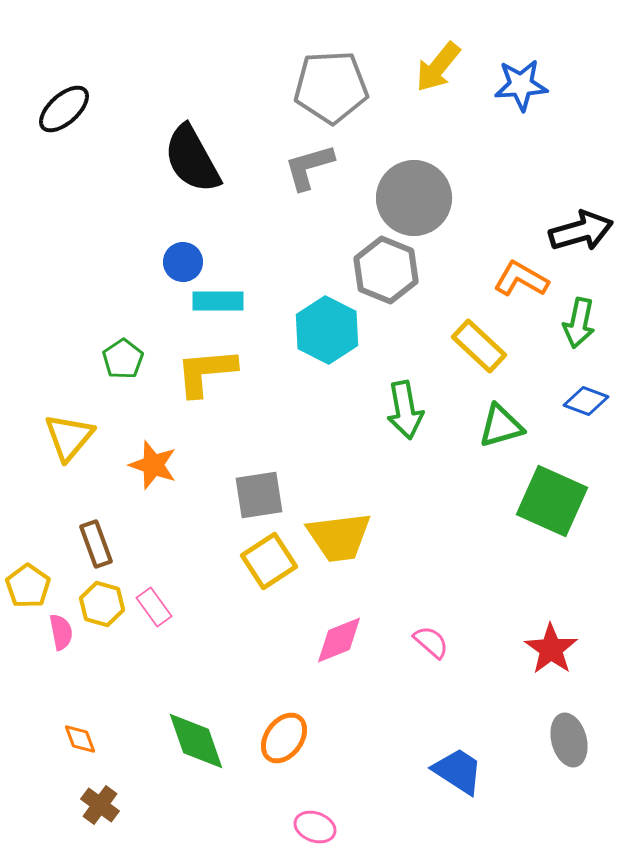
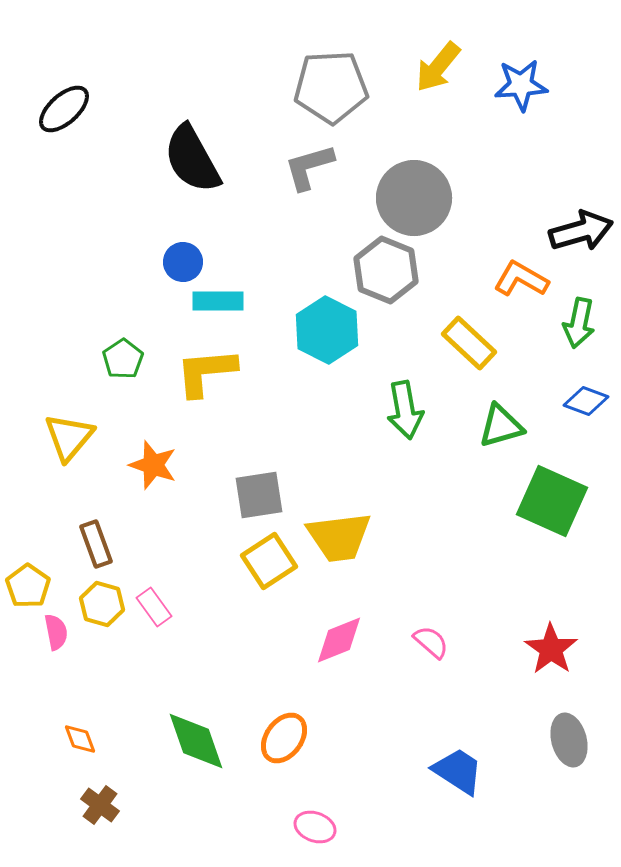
yellow rectangle at (479, 346): moved 10 px left, 3 px up
pink semicircle at (61, 632): moved 5 px left
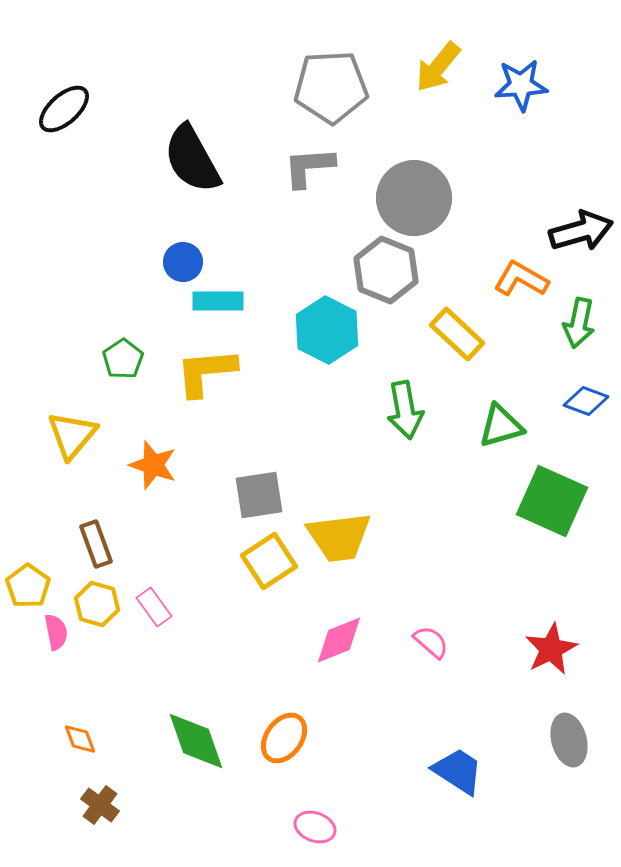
gray L-shape at (309, 167): rotated 12 degrees clockwise
yellow rectangle at (469, 343): moved 12 px left, 9 px up
yellow triangle at (69, 437): moved 3 px right, 2 px up
yellow hexagon at (102, 604): moved 5 px left
red star at (551, 649): rotated 10 degrees clockwise
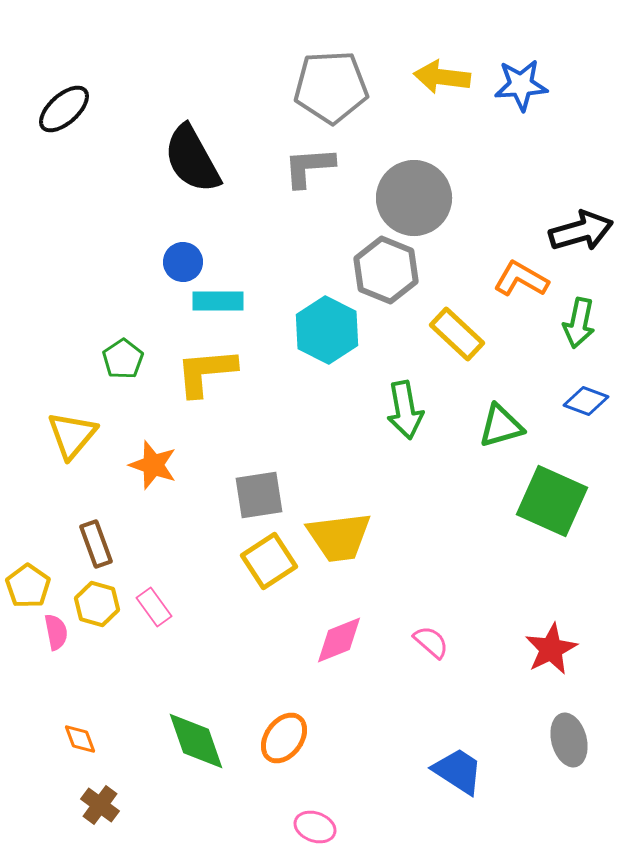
yellow arrow at (438, 67): moved 4 px right, 10 px down; rotated 58 degrees clockwise
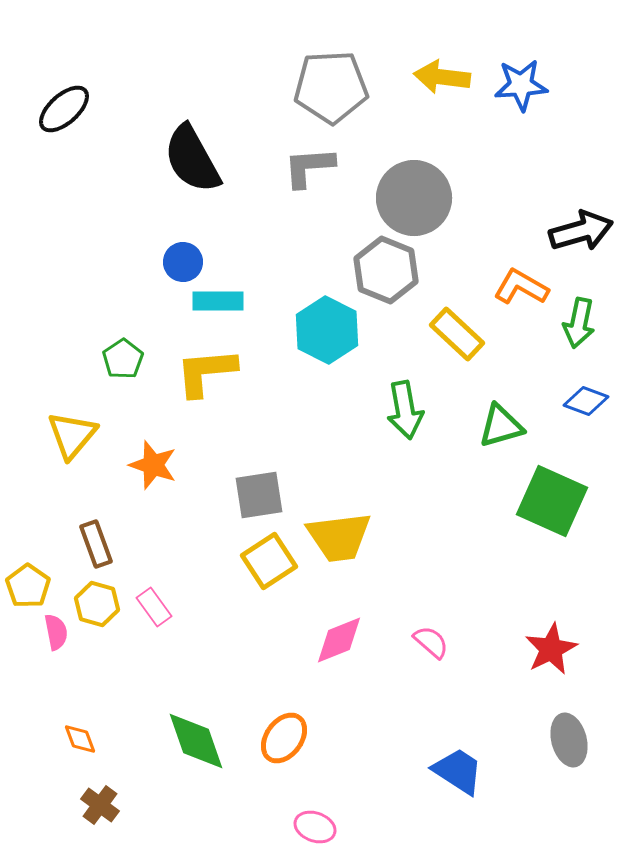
orange L-shape at (521, 279): moved 8 px down
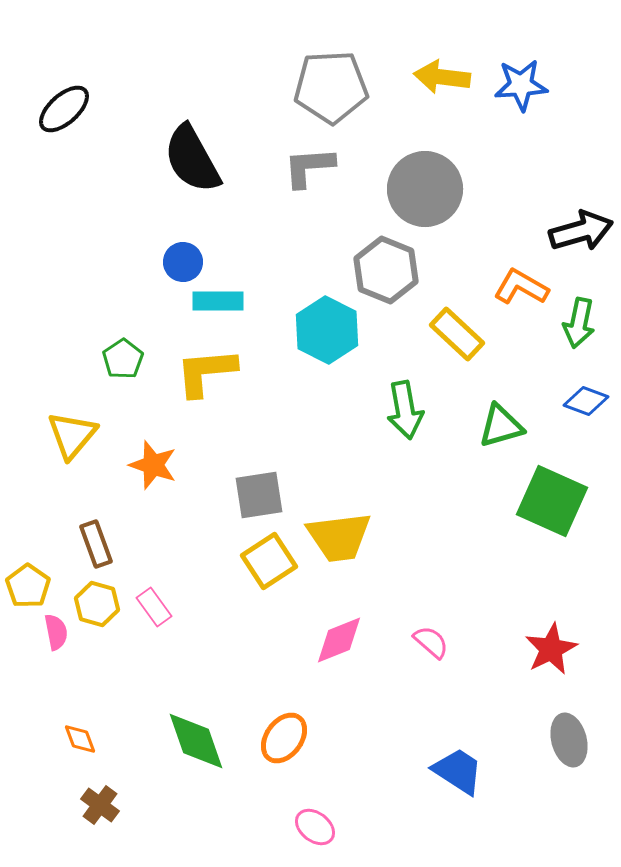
gray circle at (414, 198): moved 11 px right, 9 px up
pink ellipse at (315, 827): rotated 18 degrees clockwise
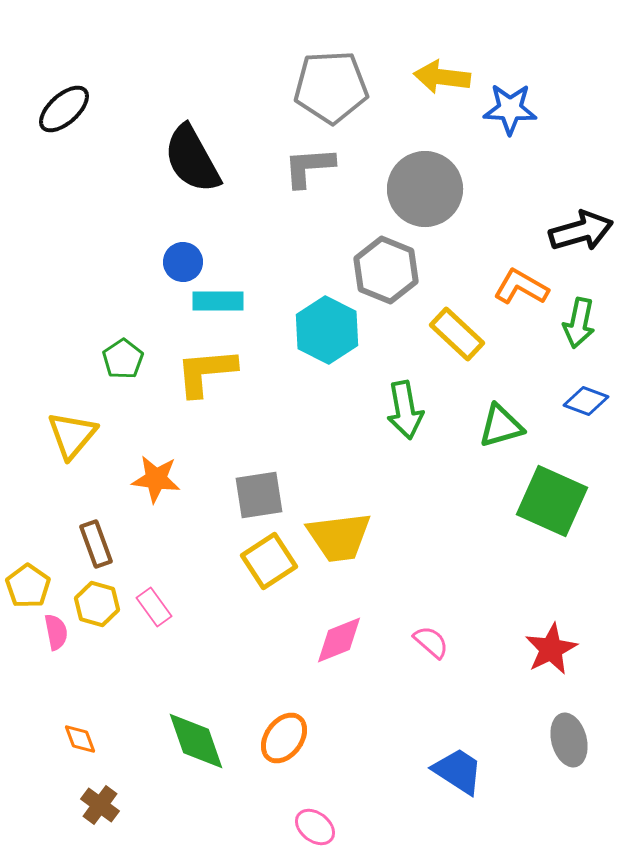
blue star at (521, 85): moved 11 px left, 24 px down; rotated 6 degrees clockwise
orange star at (153, 465): moved 3 px right, 14 px down; rotated 12 degrees counterclockwise
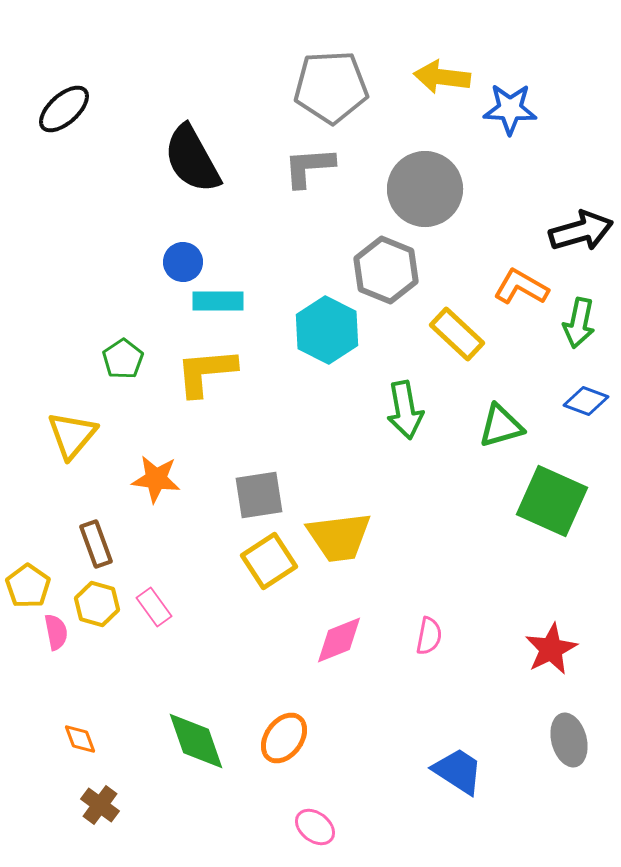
pink semicircle at (431, 642): moved 2 px left, 6 px up; rotated 60 degrees clockwise
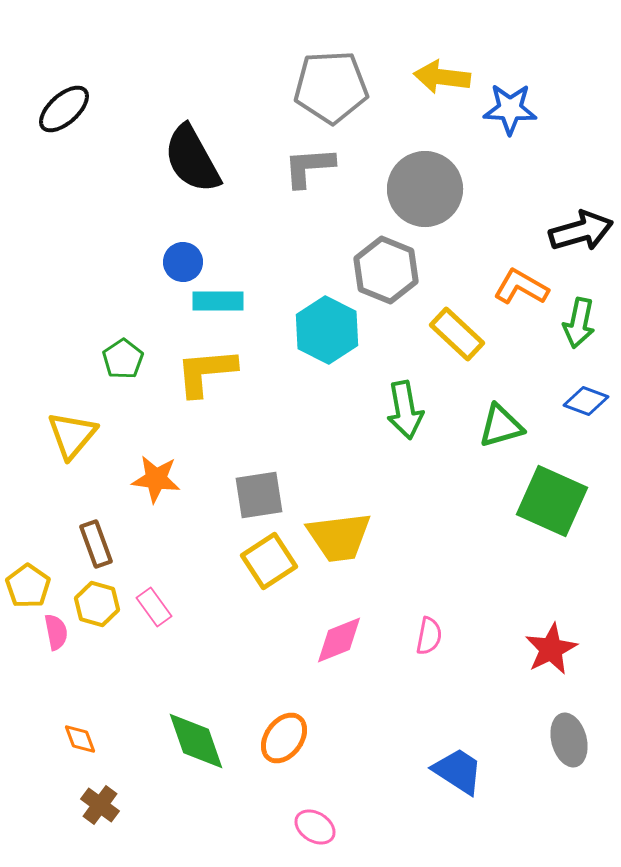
pink ellipse at (315, 827): rotated 6 degrees counterclockwise
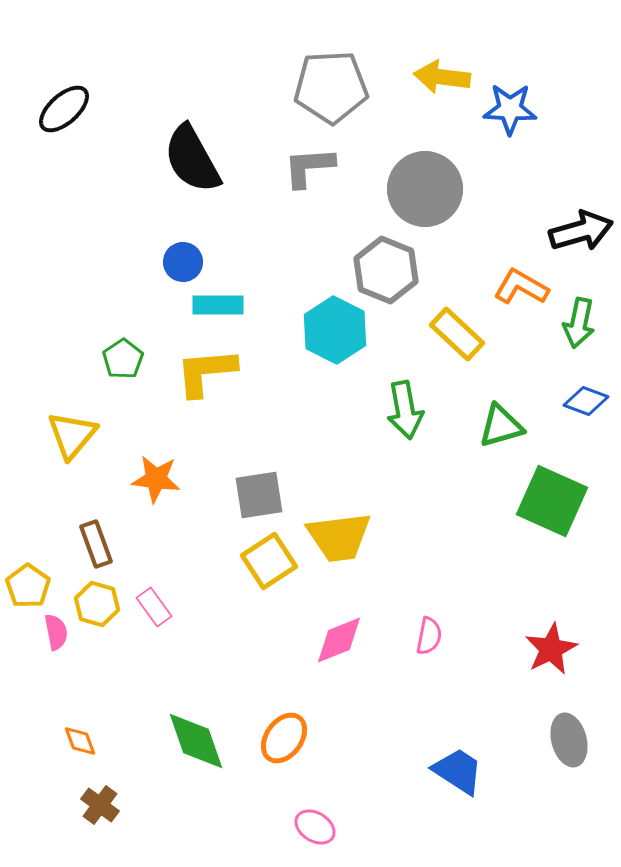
cyan rectangle at (218, 301): moved 4 px down
cyan hexagon at (327, 330): moved 8 px right
orange diamond at (80, 739): moved 2 px down
